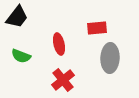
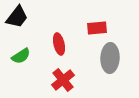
green semicircle: rotated 54 degrees counterclockwise
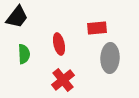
green semicircle: moved 3 px right, 2 px up; rotated 60 degrees counterclockwise
